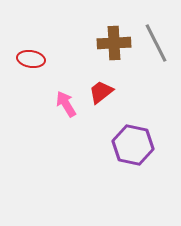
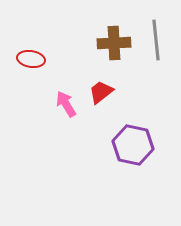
gray line: moved 3 px up; rotated 21 degrees clockwise
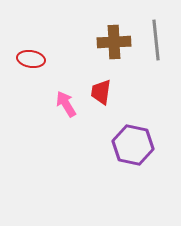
brown cross: moved 1 px up
red trapezoid: rotated 44 degrees counterclockwise
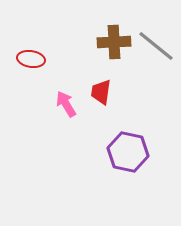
gray line: moved 6 px down; rotated 45 degrees counterclockwise
purple hexagon: moved 5 px left, 7 px down
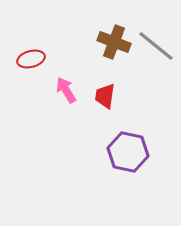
brown cross: rotated 24 degrees clockwise
red ellipse: rotated 24 degrees counterclockwise
red trapezoid: moved 4 px right, 4 px down
pink arrow: moved 14 px up
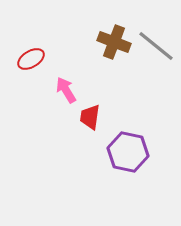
red ellipse: rotated 16 degrees counterclockwise
red trapezoid: moved 15 px left, 21 px down
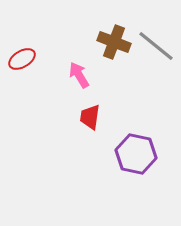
red ellipse: moved 9 px left
pink arrow: moved 13 px right, 15 px up
purple hexagon: moved 8 px right, 2 px down
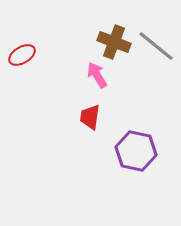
red ellipse: moved 4 px up
pink arrow: moved 18 px right
purple hexagon: moved 3 px up
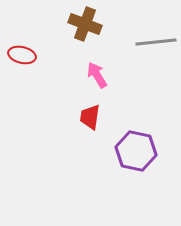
brown cross: moved 29 px left, 18 px up
gray line: moved 4 px up; rotated 45 degrees counterclockwise
red ellipse: rotated 44 degrees clockwise
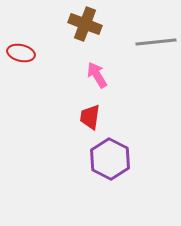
red ellipse: moved 1 px left, 2 px up
purple hexagon: moved 26 px left, 8 px down; rotated 15 degrees clockwise
